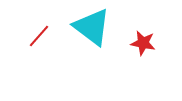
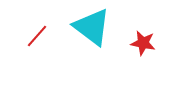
red line: moved 2 px left
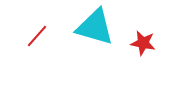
cyan triangle: moved 3 px right; rotated 21 degrees counterclockwise
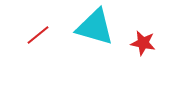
red line: moved 1 px right, 1 px up; rotated 10 degrees clockwise
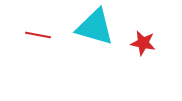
red line: rotated 50 degrees clockwise
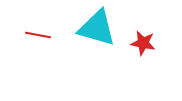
cyan triangle: moved 2 px right, 1 px down
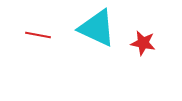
cyan triangle: rotated 9 degrees clockwise
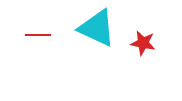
red line: rotated 10 degrees counterclockwise
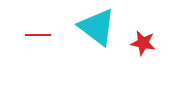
cyan triangle: moved 1 px up; rotated 12 degrees clockwise
